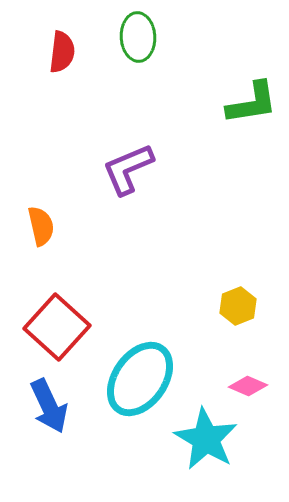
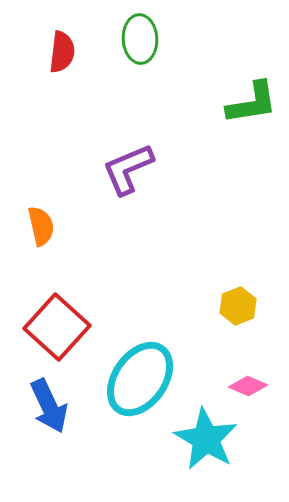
green ellipse: moved 2 px right, 2 px down
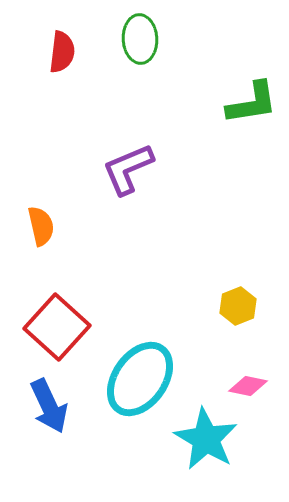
pink diamond: rotated 12 degrees counterclockwise
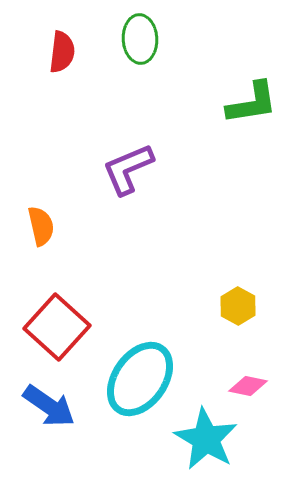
yellow hexagon: rotated 9 degrees counterclockwise
blue arrow: rotated 30 degrees counterclockwise
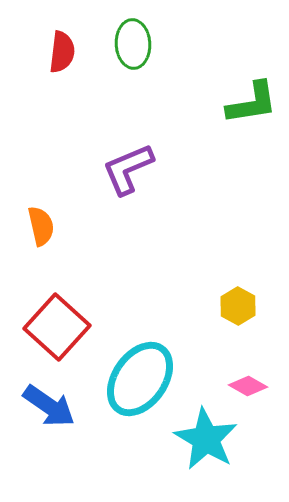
green ellipse: moved 7 px left, 5 px down
pink diamond: rotated 18 degrees clockwise
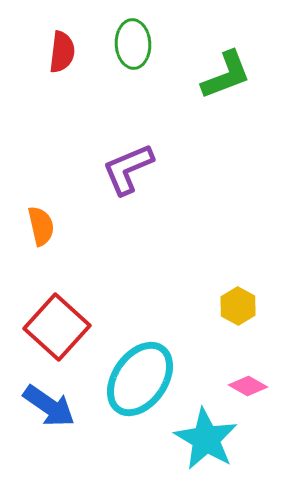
green L-shape: moved 26 px left, 28 px up; rotated 12 degrees counterclockwise
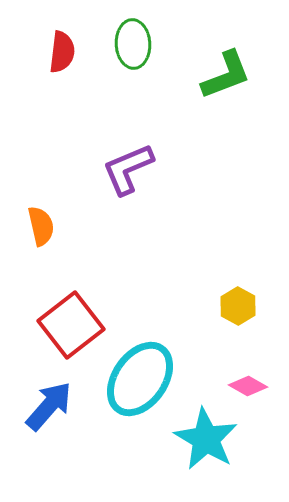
red square: moved 14 px right, 2 px up; rotated 10 degrees clockwise
blue arrow: rotated 84 degrees counterclockwise
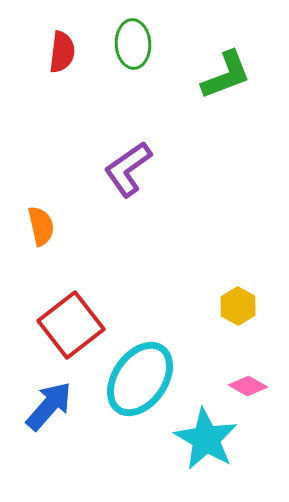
purple L-shape: rotated 12 degrees counterclockwise
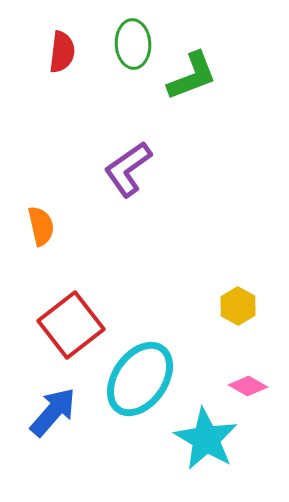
green L-shape: moved 34 px left, 1 px down
blue arrow: moved 4 px right, 6 px down
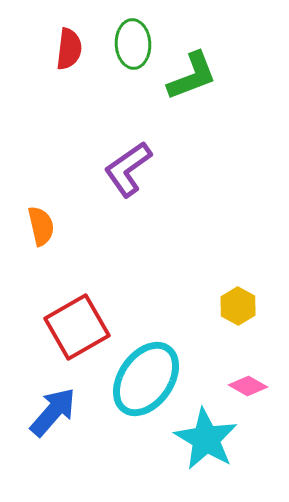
red semicircle: moved 7 px right, 3 px up
red square: moved 6 px right, 2 px down; rotated 8 degrees clockwise
cyan ellipse: moved 6 px right
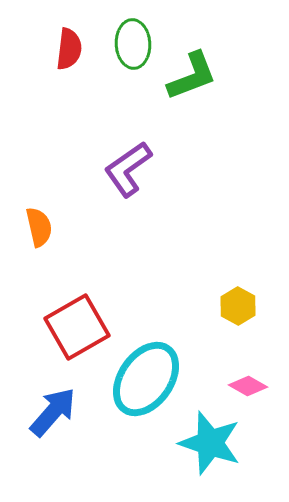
orange semicircle: moved 2 px left, 1 px down
cyan star: moved 4 px right, 4 px down; rotated 12 degrees counterclockwise
